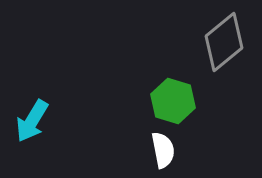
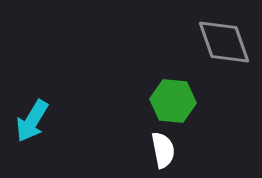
gray diamond: rotated 70 degrees counterclockwise
green hexagon: rotated 12 degrees counterclockwise
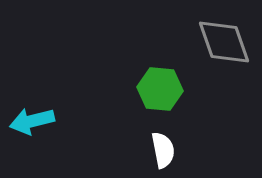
green hexagon: moved 13 px left, 12 px up
cyan arrow: rotated 45 degrees clockwise
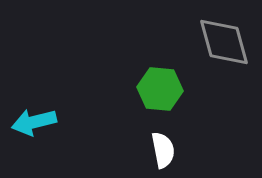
gray diamond: rotated 4 degrees clockwise
cyan arrow: moved 2 px right, 1 px down
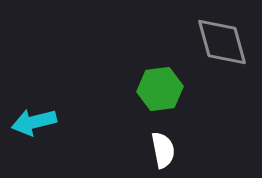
gray diamond: moved 2 px left
green hexagon: rotated 12 degrees counterclockwise
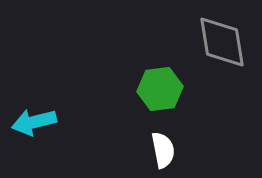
gray diamond: rotated 6 degrees clockwise
